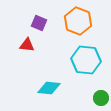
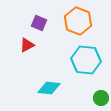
red triangle: rotated 35 degrees counterclockwise
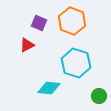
orange hexagon: moved 6 px left
cyan hexagon: moved 10 px left, 3 px down; rotated 12 degrees clockwise
green circle: moved 2 px left, 2 px up
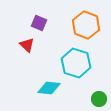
orange hexagon: moved 14 px right, 4 px down
red triangle: rotated 49 degrees counterclockwise
green circle: moved 3 px down
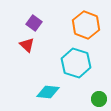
purple square: moved 5 px left; rotated 14 degrees clockwise
cyan diamond: moved 1 px left, 4 px down
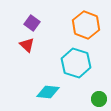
purple square: moved 2 px left
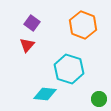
orange hexagon: moved 3 px left
red triangle: rotated 28 degrees clockwise
cyan hexagon: moved 7 px left, 6 px down
cyan diamond: moved 3 px left, 2 px down
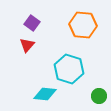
orange hexagon: rotated 16 degrees counterclockwise
green circle: moved 3 px up
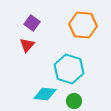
green circle: moved 25 px left, 5 px down
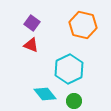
orange hexagon: rotated 8 degrees clockwise
red triangle: moved 4 px right; rotated 49 degrees counterclockwise
cyan hexagon: rotated 16 degrees clockwise
cyan diamond: rotated 45 degrees clockwise
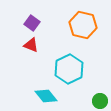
cyan diamond: moved 1 px right, 2 px down
green circle: moved 26 px right
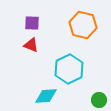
purple square: rotated 35 degrees counterclockwise
cyan diamond: rotated 55 degrees counterclockwise
green circle: moved 1 px left, 1 px up
